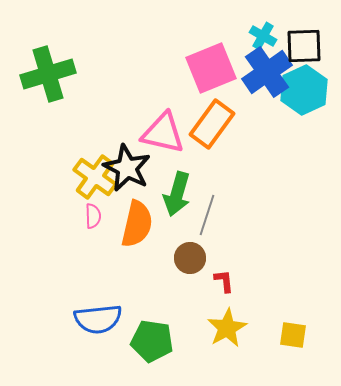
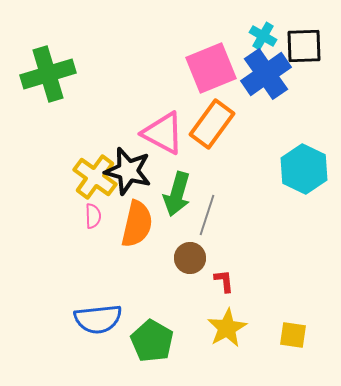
blue cross: moved 1 px left, 2 px down
cyan hexagon: moved 79 px down; rotated 9 degrees counterclockwise
pink triangle: rotated 15 degrees clockwise
black star: moved 1 px right, 3 px down; rotated 12 degrees counterclockwise
green pentagon: rotated 21 degrees clockwise
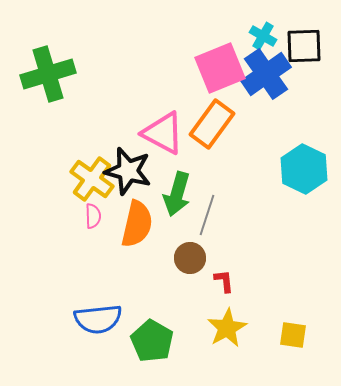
pink square: moved 9 px right
yellow cross: moved 3 px left, 2 px down
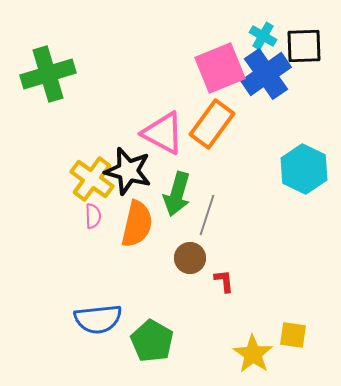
yellow star: moved 26 px right, 26 px down; rotated 9 degrees counterclockwise
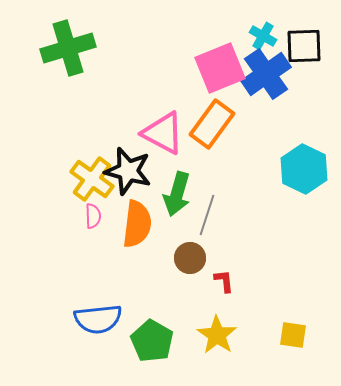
green cross: moved 20 px right, 26 px up
orange semicircle: rotated 6 degrees counterclockwise
yellow star: moved 36 px left, 19 px up
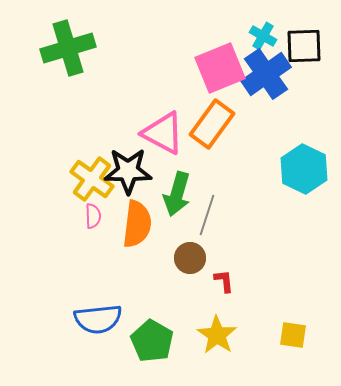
black star: rotated 15 degrees counterclockwise
